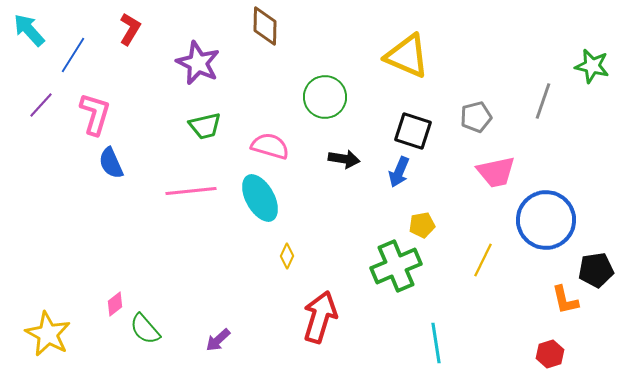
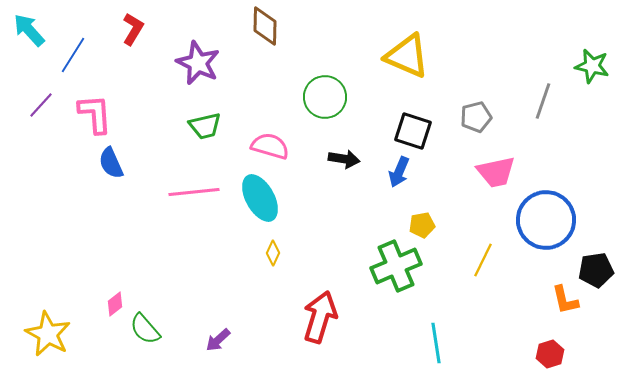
red L-shape: moved 3 px right
pink L-shape: rotated 21 degrees counterclockwise
pink line: moved 3 px right, 1 px down
yellow diamond: moved 14 px left, 3 px up
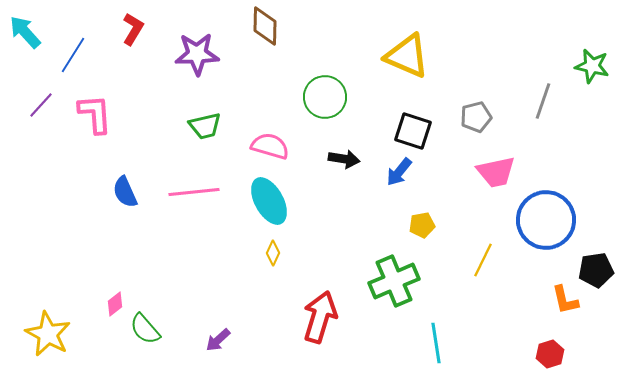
cyan arrow: moved 4 px left, 2 px down
purple star: moved 1 px left, 9 px up; rotated 27 degrees counterclockwise
blue semicircle: moved 14 px right, 29 px down
blue arrow: rotated 16 degrees clockwise
cyan ellipse: moved 9 px right, 3 px down
green cross: moved 2 px left, 15 px down
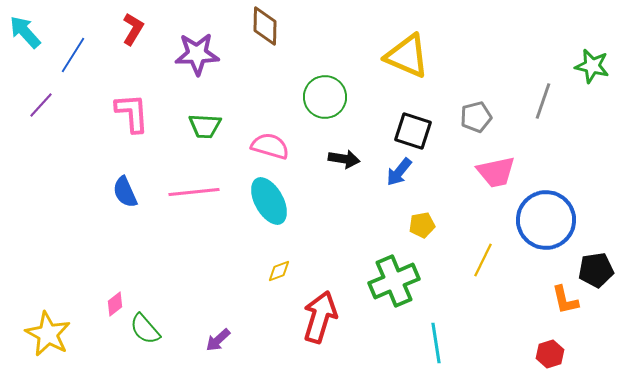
pink L-shape: moved 37 px right, 1 px up
green trapezoid: rotated 16 degrees clockwise
yellow diamond: moved 6 px right, 18 px down; rotated 45 degrees clockwise
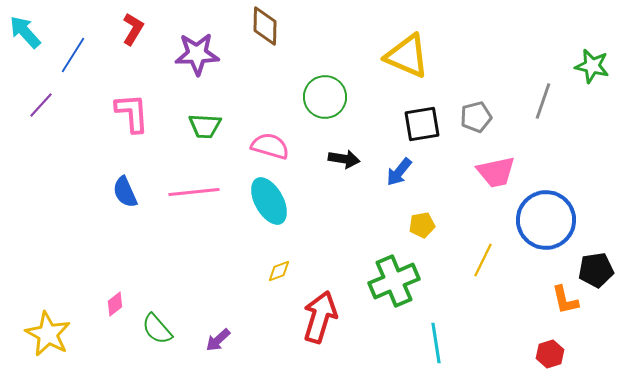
black square: moved 9 px right, 7 px up; rotated 27 degrees counterclockwise
green semicircle: moved 12 px right
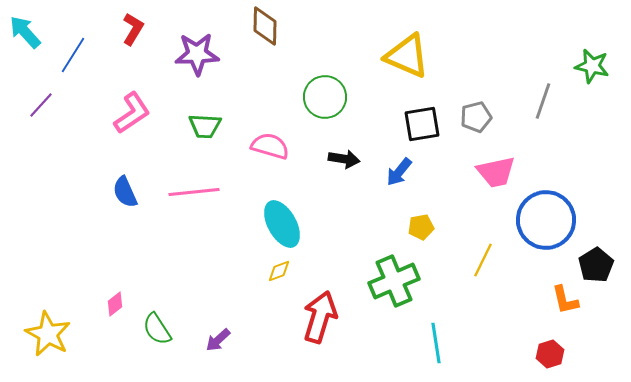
pink L-shape: rotated 60 degrees clockwise
cyan ellipse: moved 13 px right, 23 px down
yellow pentagon: moved 1 px left, 2 px down
black pentagon: moved 5 px up; rotated 24 degrees counterclockwise
green semicircle: rotated 8 degrees clockwise
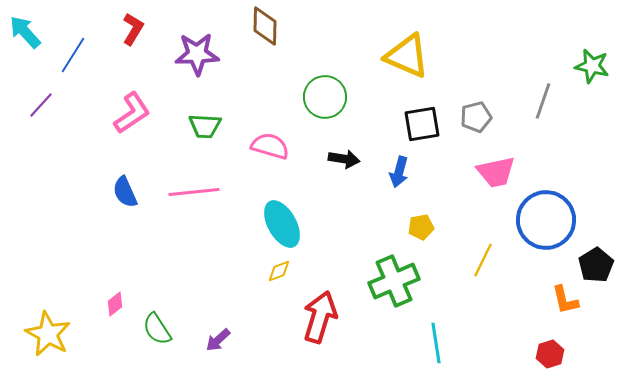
blue arrow: rotated 24 degrees counterclockwise
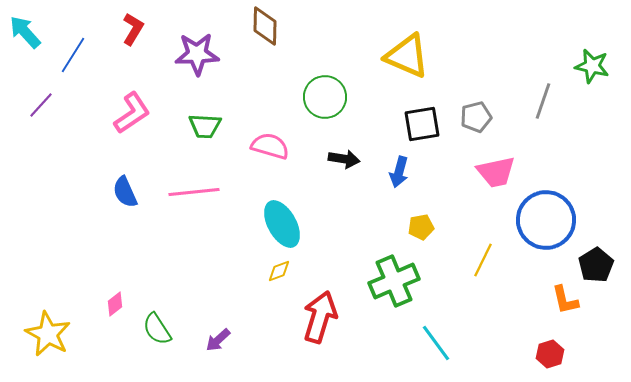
cyan line: rotated 27 degrees counterclockwise
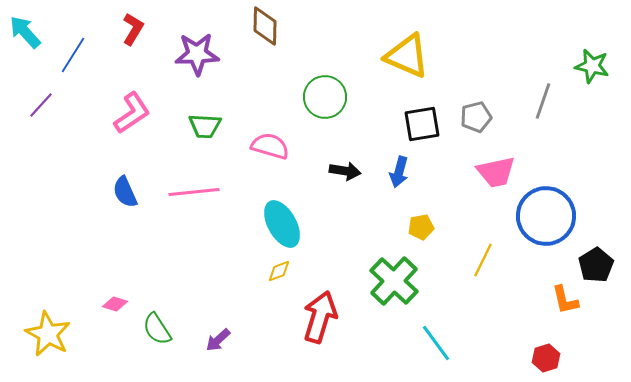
black arrow: moved 1 px right, 12 px down
blue circle: moved 4 px up
green cross: rotated 24 degrees counterclockwise
pink diamond: rotated 55 degrees clockwise
red hexagon: moved 4 px left, 4 px down
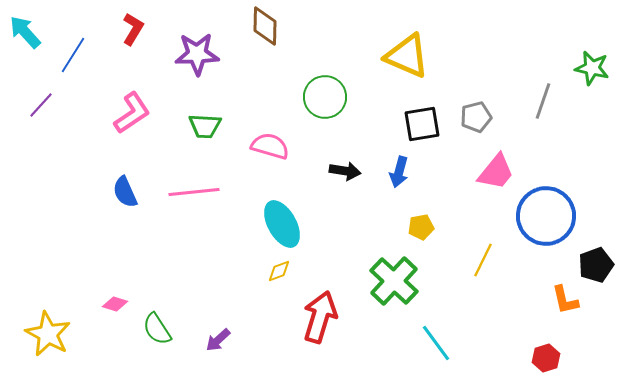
green star: moved 2 px down
pink trapezoid: rotated 39 degrees counterclockwise
black pentagon: rotated 12 degrees clockwise
